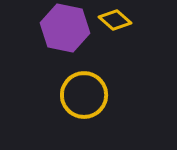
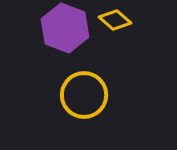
purple hexagon: rotated 9 degrees clockwise
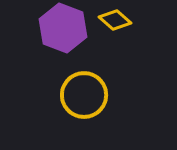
purple hexagon: moved 2 px left
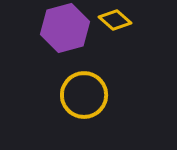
purple hexagon: moved 2 px right; rotated 24 degrees clockwise
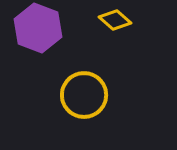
purple hexagon: moved 27 px left; rotated 24 degrees counterclockwise
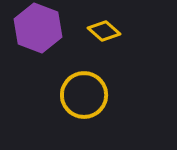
yellow diamond: moved 11 px left, 11 px down
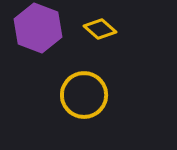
yellow diamond: moved 4 px left, 2 px up
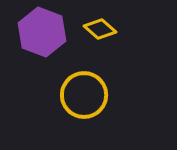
purple hexagon: moved 4 px right, 4 px down
